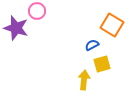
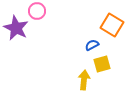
purple star: rotated 10 degrees clockwise
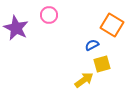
pink circle: moved 12 px right, 4 px down
yellow arrow: rotated 48 degrees clockwise
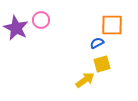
pink circle: moved 8 px left, 5 px down
orange square: rotated 30 degrees counterclockwise
blue semicircle: moved 5 px right, 2 px up
yellow arrow: moved 1 px right
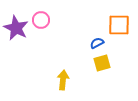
orange square: moved 7 px right
yellow square: moved 1 px up
yellow arrow: moved 22 px left; rotated 48 degrees counterclockwise
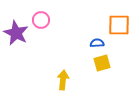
purple star: moved 5 px down
blue semicircle: rotated 24 degrees clockwise
